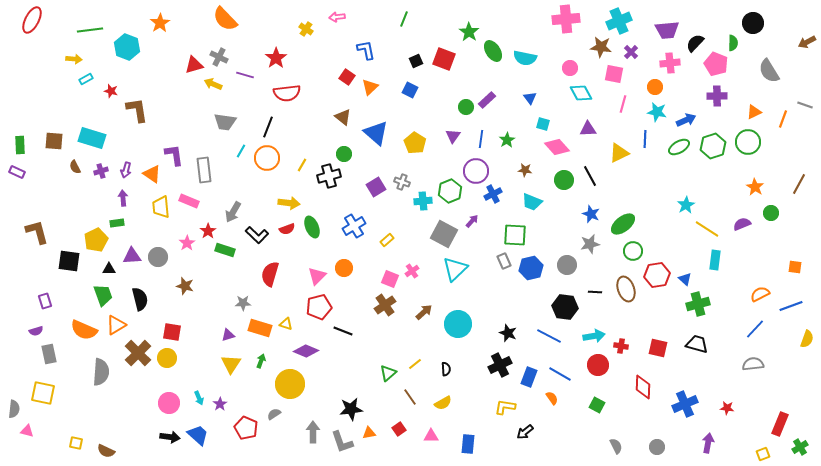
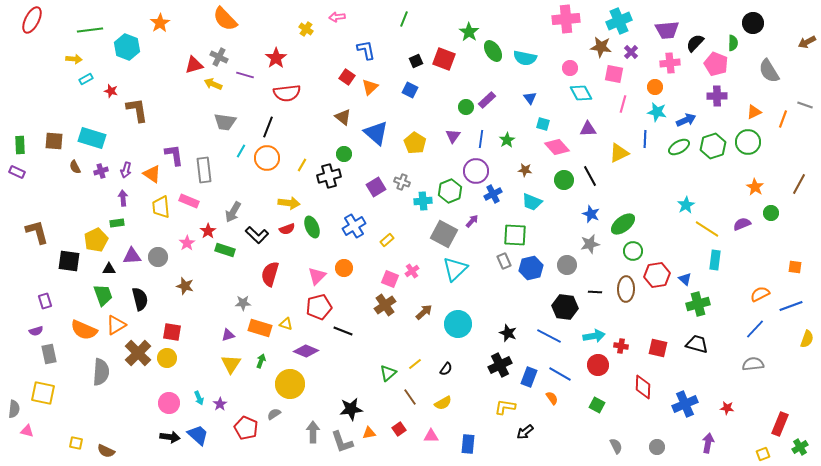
brown ellipse at (626, 289): rotated 20 degrees clockwise
black semicircle at (446, 369): rotated 40 degrees clockwise
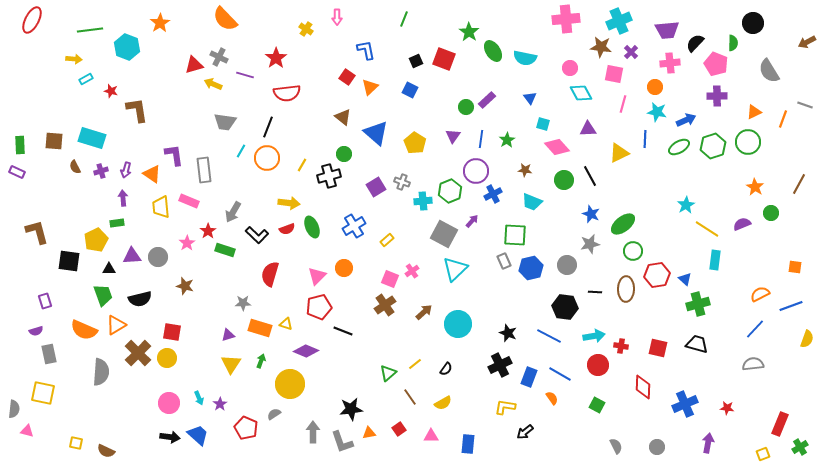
pink arrow at (337, 17): rotated 84 degrees counterclockwise
black semicircle at (140, 299): rotated 90 degrees clockwise
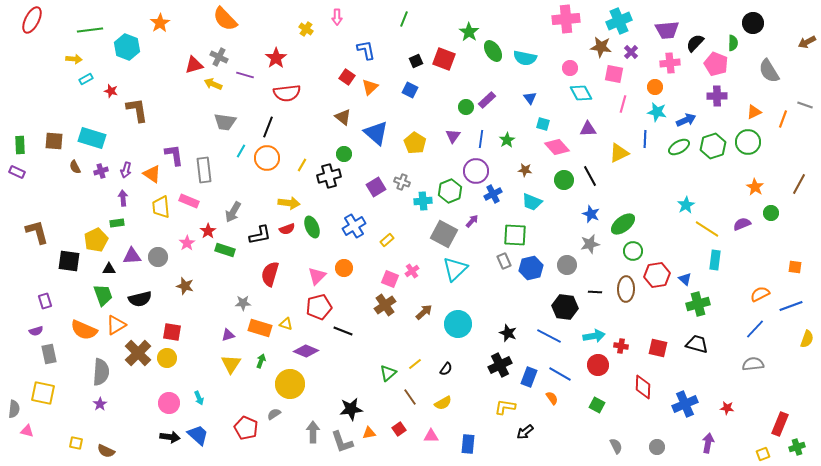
black L-shape at (257, 235): moved 3 px right; rotated 55 degrees counterclockwise
purple star at (220, 404): moved 120 px left
green cross at (800, 447): moved 3 px left; rotated 14 degrees clockwise
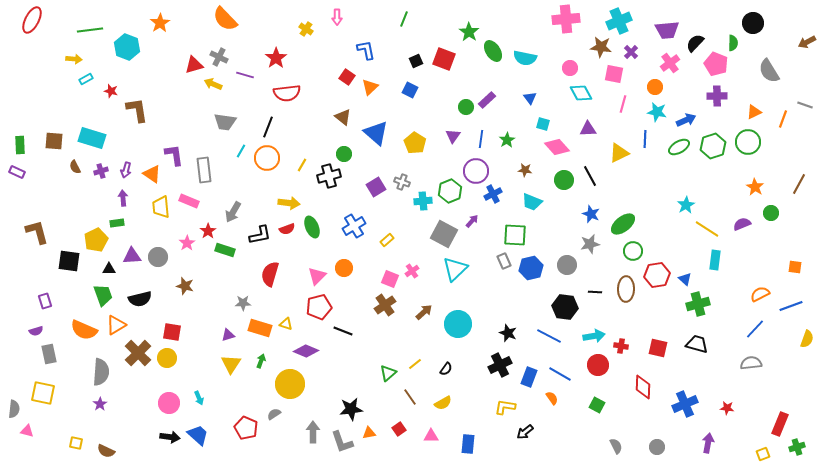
pink cross at (670, 63): rotated 30 degrees counterclockwise
gray semicircle at (753, 364): moved 2 px left, 1 px up
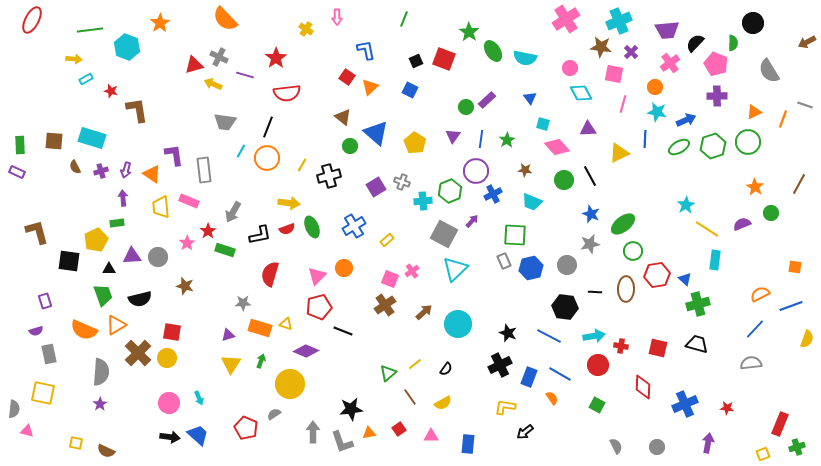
pink cross at (566, 19): rotated 28 degrees counterclockwise
green circle at (344, 154): moved 6 px right, 8 px up
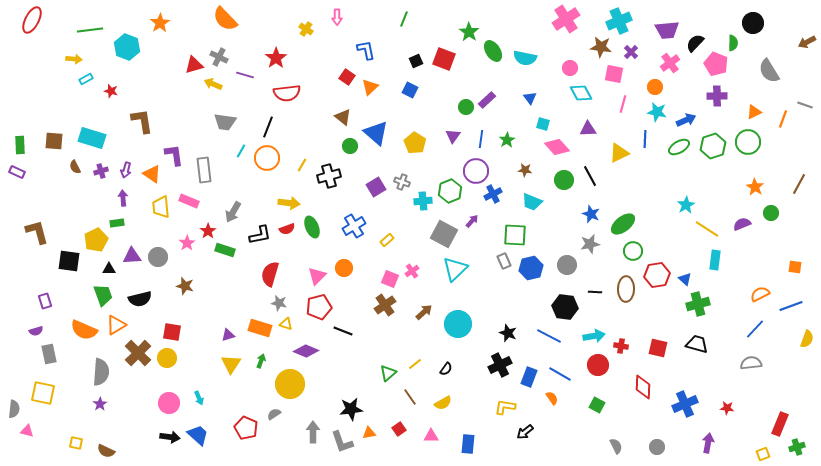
brown L-shape at (137, 110): moved 5 px right, 11 px down
gray star at (243, 303): moved 36 px right; rotated 14 degrees clockwise
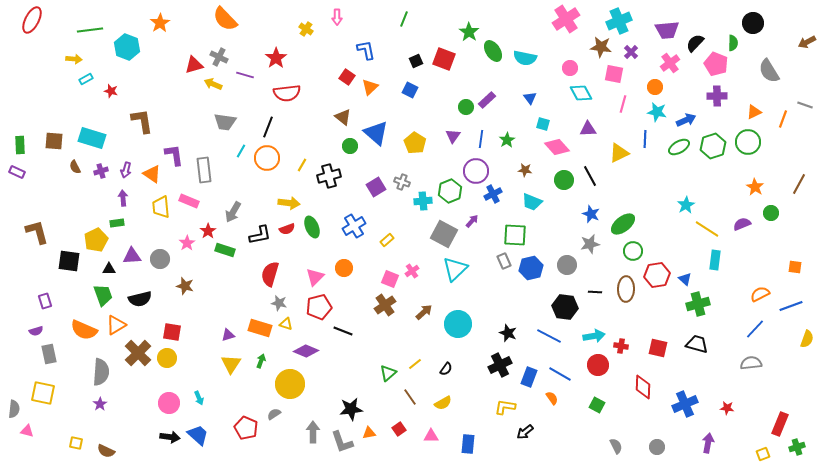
gray circle at (158, 257): moved 2 px right, 2 px down
pink triangle at (317, 276): moved 2 px left, 1 px down
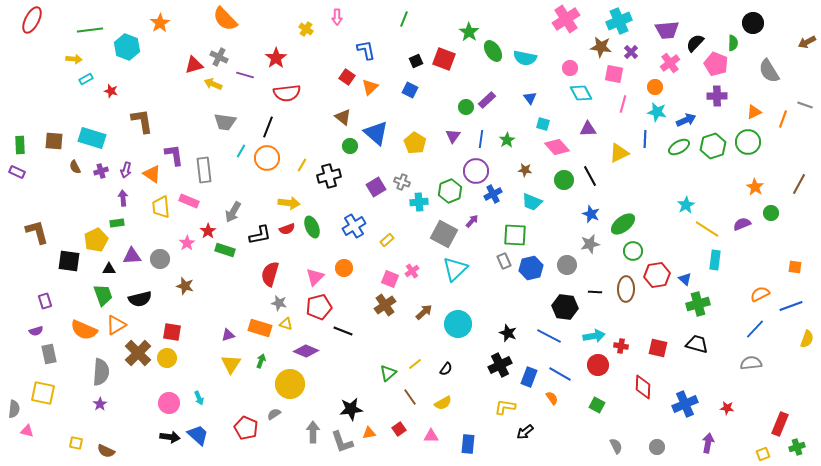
cyan cross at (423, 201): moved 4 px left, 1 px down
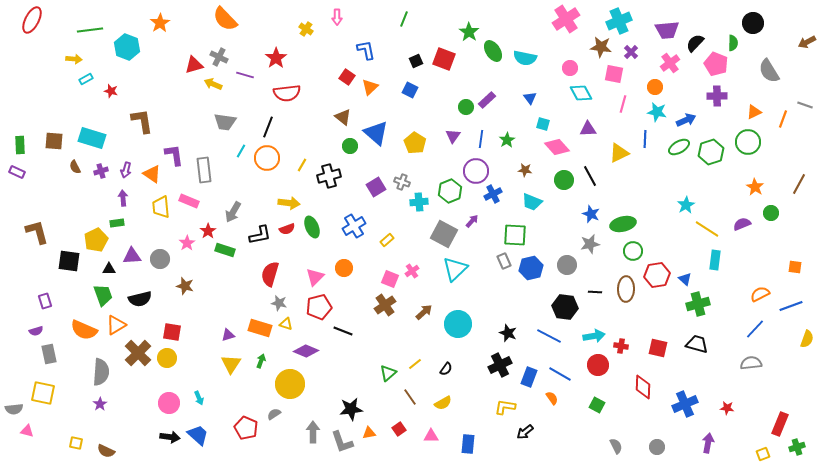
green hexagon at (713, 146): moved 2 px left, 6 px down
green ellipse at (623, 224): rotated 25 degrees clockwise
gray semicircle at (14, 409): rotated 78 degrees clockwise
